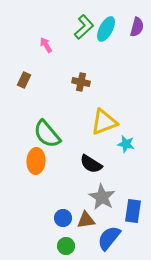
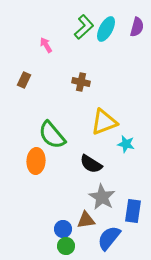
green semicircle: moved 5 px right, 1 px down
blue circle: moved 11 px down
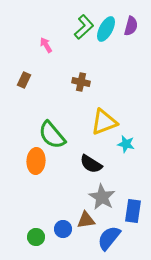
purple semicircle: moved 6 px left, 1 px up
green circle: moved 30 px left, 9 px up
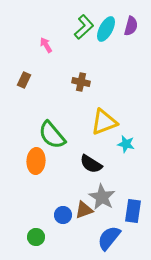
brown triangle: moved 2 px left, 10 px up; rotated 12 degrees counterclockwise
blue circle: moved 14 px up
